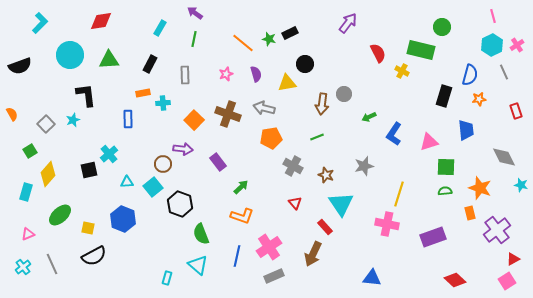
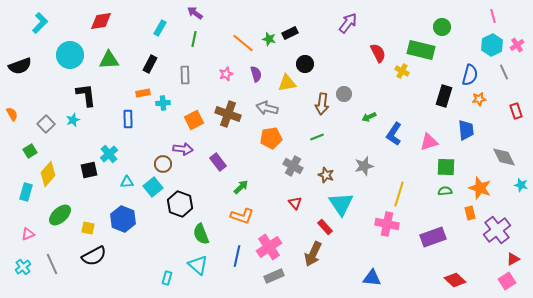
gray arrow at (264, 108): moved 3 px right
orange square at (194, 120): rotated 18 degrees clockwise
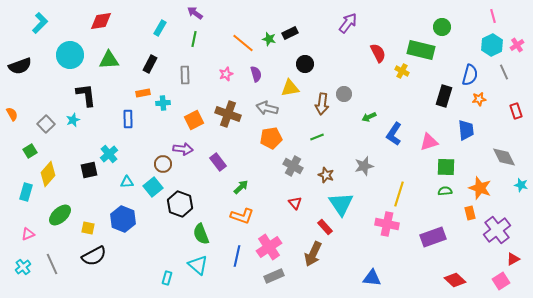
yellow triangle at (287, 83): moved 3 px right, 5 px down
pink square at (507, 281): moved 6 px left
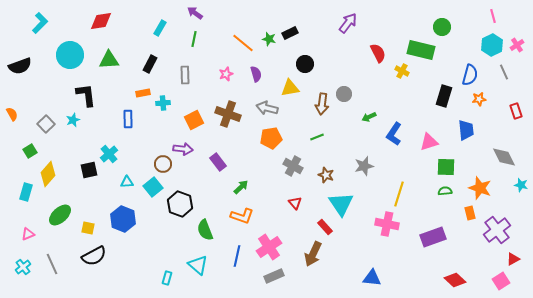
green semicircle at (201, 234): moved 4 px right, 4 px up
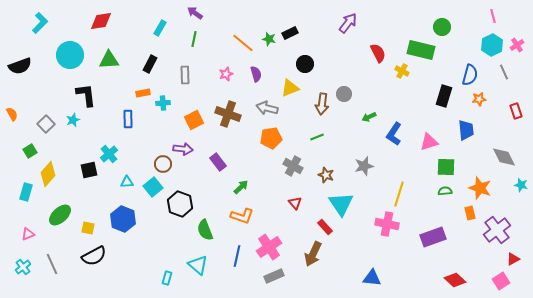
yellow triangle at (290, 88): rotated 12 degrees counterclockwise
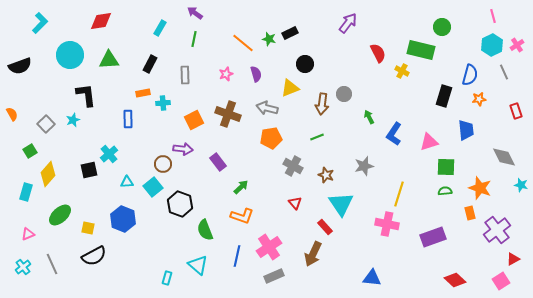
green arrow at (369, 117): rotated 88 degrees clockwise
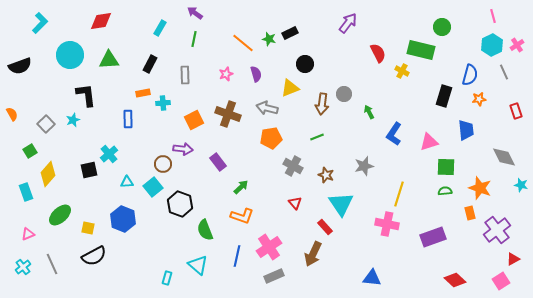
green arrow at (369, 117): moved 5 px up
cyan rectangle at (26, 192): rotated 36 degrees counterclockwise
